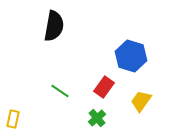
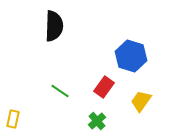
black semicircle: rotated 8 degrees counterclockwise
green cross: moved 3 px down
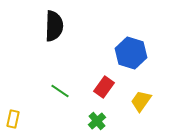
blue hexagon: moved 3 px up
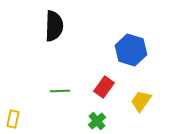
blue hexagon: moved 3 px up
green line: rotated 36 degrees counterclockwise
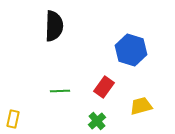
yellow trapezoid: moved 5 px down; rotated 40 degrees clockwise
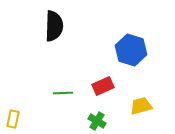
red rectangle: moved 1 px left, 1 px up; rotated 30 degrees clockwise
green line: moved 3 px right, 2 px down
green cross: rotated 18 degrees counterclockwise
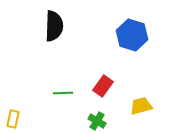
blue hexagon: moved 1 px right, 15 px up
red rectangle: rotated 30 degrees counterclockwise
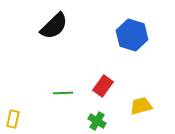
black semicircle: rotated 44 degrees clockwise
